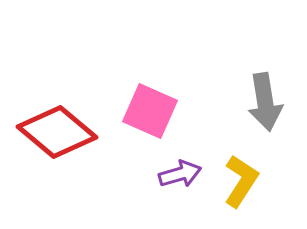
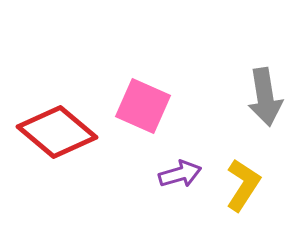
gray arrow: moved 5 px up
pink square: moved 7 px left, 5 px up
yellow L-shape: moved 2 px right, 4 px down
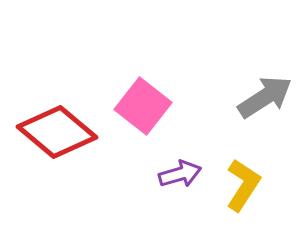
gray arrow: rotated 114 degrees counterclockwise
pink square: rotated 14 degrees clockwise
